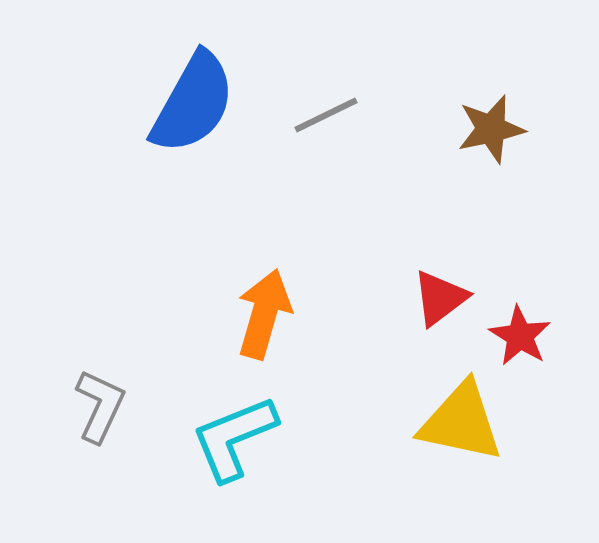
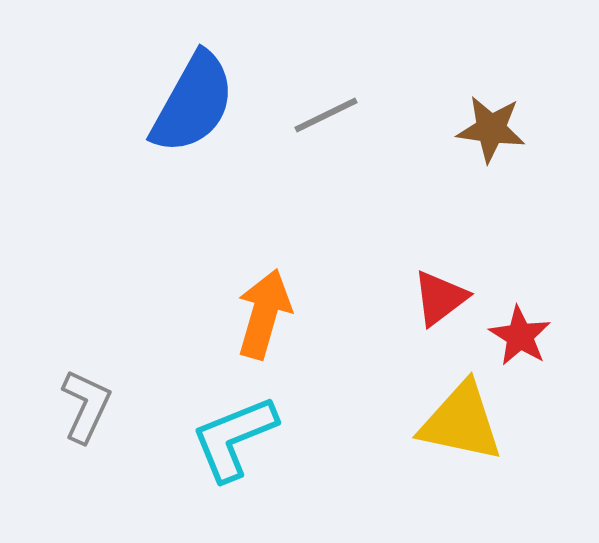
brown star: rotated 20 degrees clockwise
gray L-shape: moved 14 px left
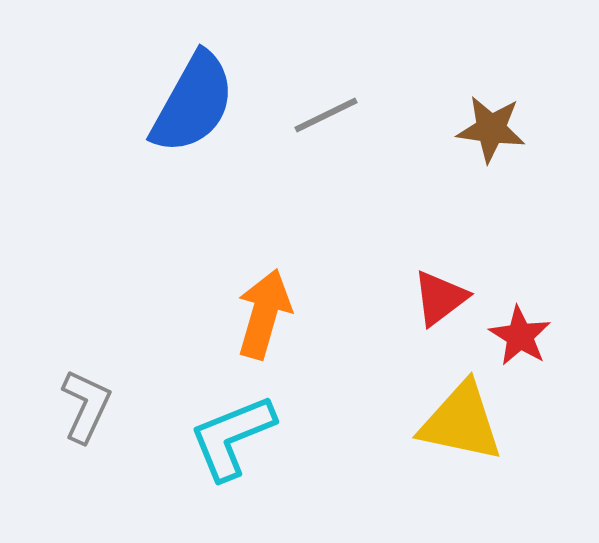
cyan L-shape: moved 2 px left, 1 px up
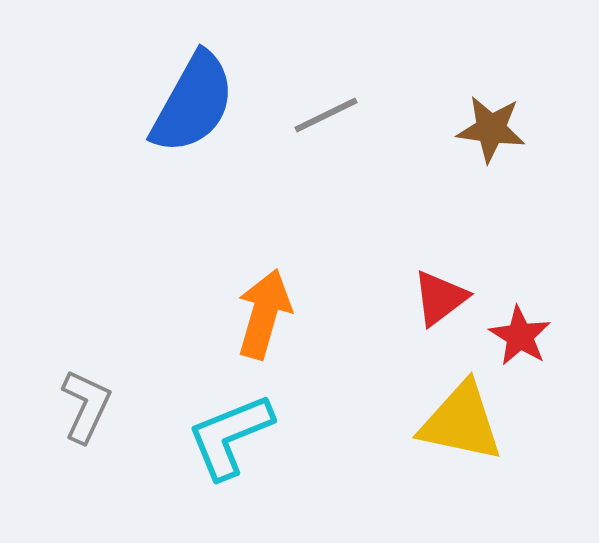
cyan L-shape: moved 2 px left, 1 px up
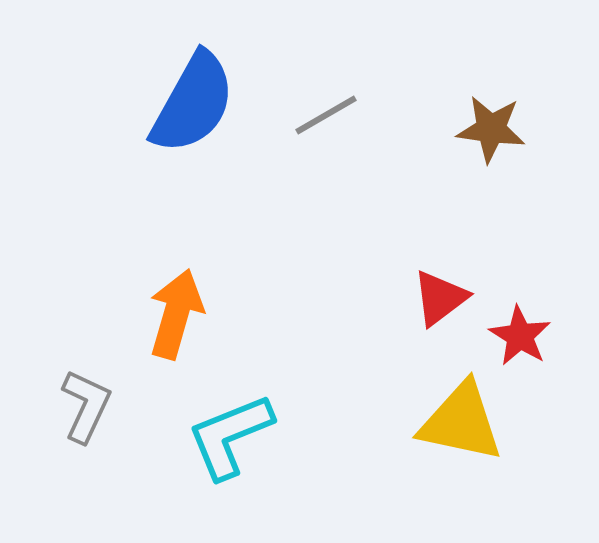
gray line: rotated 4 degrees counterclockwise
orange arrow: moved 88 px left
